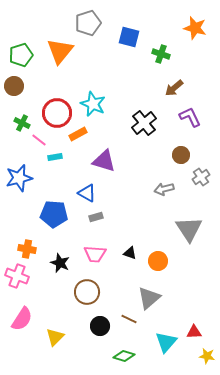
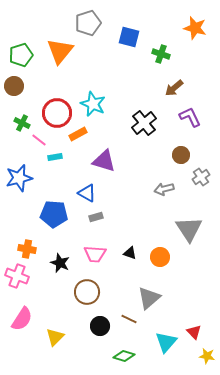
orange circle at (158, 261): moved 2 px right, 4 px up
red triangle at (194, 332): rotated 49 degrees clockwise
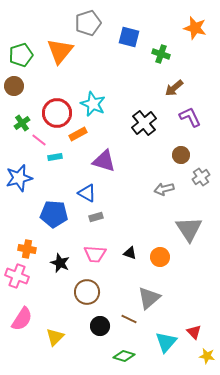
green cross at (22, 123): rotated 28 degrees clockwise
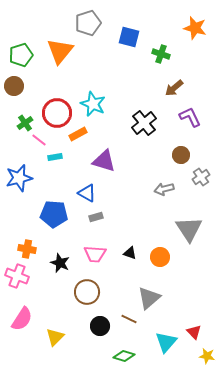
green cross at (22, 123): moved 3 px right
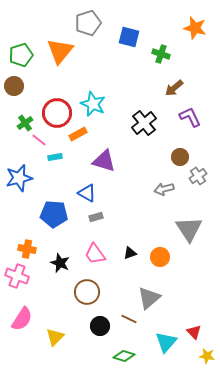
brown circle at (181, 155): moved 1 px left, 2 px down
gray cross at (201, 177): moved 3 px left, 1 px up
black triangle at (130, 253): rotated 40 degrees counterclockwise
pink trapezoid at (95, 254): rotated 50 degrees clockwise
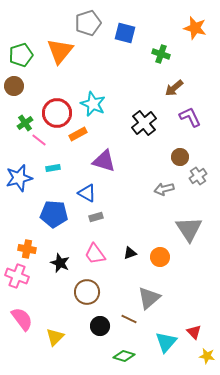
blue square at (129, 37): moved 4 px left, 4 px up
cyan rectangle at (55, 157): moved 2 px left, 11 px down
pink semicircle at (22, 319): rotated 70 degrees counterclockwise
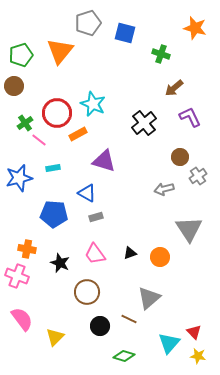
cyan triangle at (166, 342): moved 3 px right, 1 px down
yellow star at (207, 356): moved 9 px left
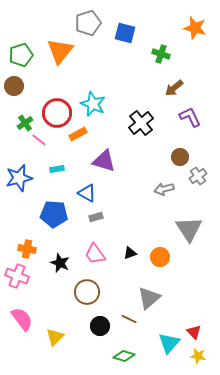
black cross at (144, 123): moved 3 px left
cyan rectangle at (53, 168): moved 4 px right, 1 px down
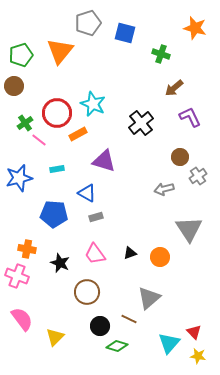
green diamond at (124, 356): moved 7 px left, 10 px up
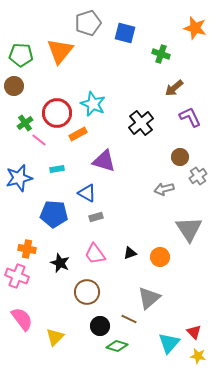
green pentagon at (21, 55): rotated 20 degrees clockwise
